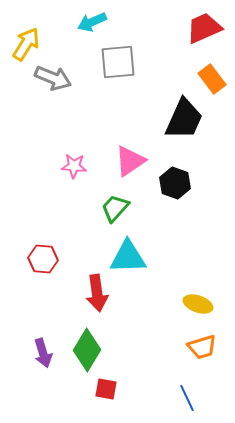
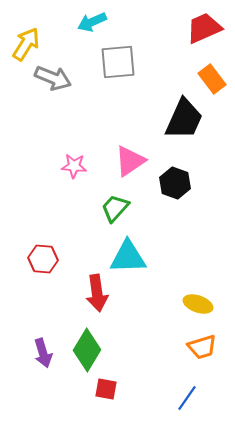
blue line: rotated 60 degrees clockwise
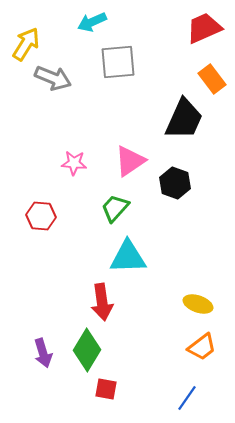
pink star: moved 3 px up
red hexagon: moved 2 px left, 43 px up
red arrow: moved 5 px right, 9 px down
orange trapezoid: rotated 20 degrees counterclockwise
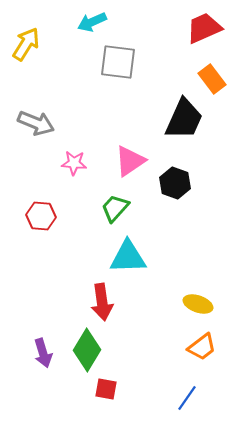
gray square: rotated 12 degrees clockwise
gray arrow: moved 17 px left, 45 px down
